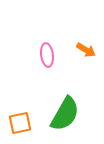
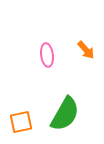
orange arrow: rotated 18 degrees clockwise
orange square: moved 1 px right, 1 px up
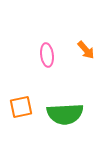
green semicircle: rotated 57 degrees clockwise
orange square: moved 15 px up
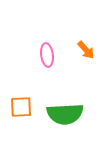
orange square: rotated 10 degrees clockwise
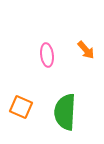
orange square: rotated 25 degrees clockwise
green semicircle: moved 2 px up; rotated 96 degrees clockwise
